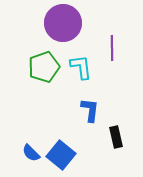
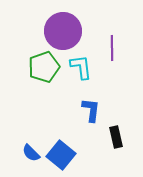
purple circle: moved 8 px down
blue L-shape: moved 1 px right
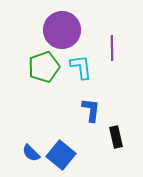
purple circle: moved 1 px left, 1 px up
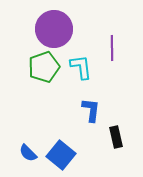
purple circle: moved 8 px left, 1 px up
blue semicircle: moved 3 px left
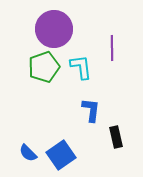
blue square: rotated 16 degrees clockwise
